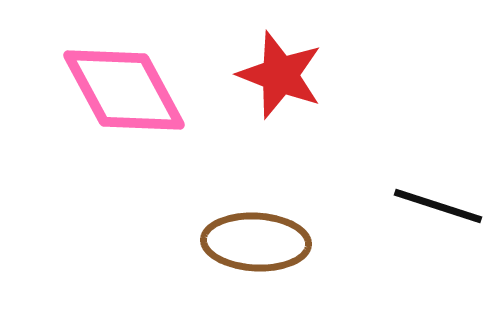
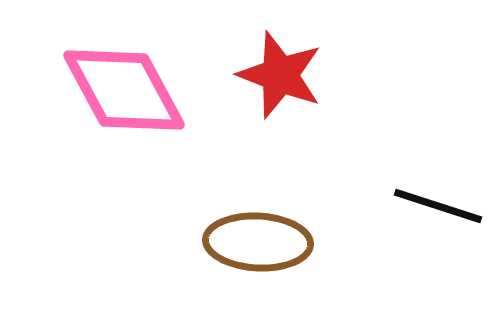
brown ellipse: moved 2 px right
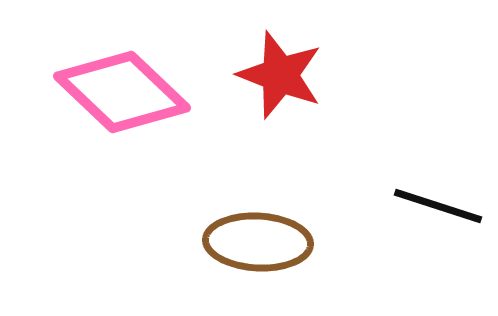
pink diamond: moved 2 px left, 2 px down; rotated 18 degrees counterclockwise
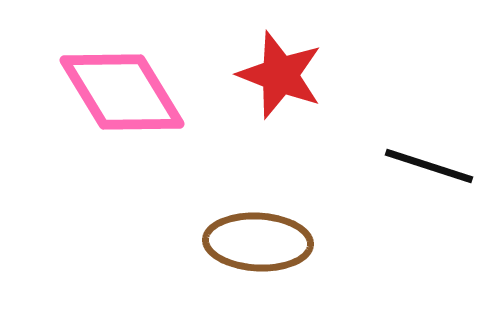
pink diamond: rotated 15 degrees clockwise
black line: moved 9 px left, 40 px up
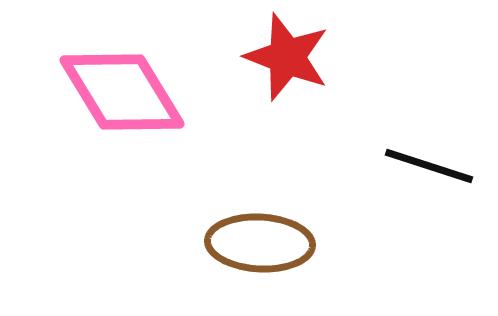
red star: moved 7 px right, 18 px up
brown ellipse: moved 2 px right, 1 px down
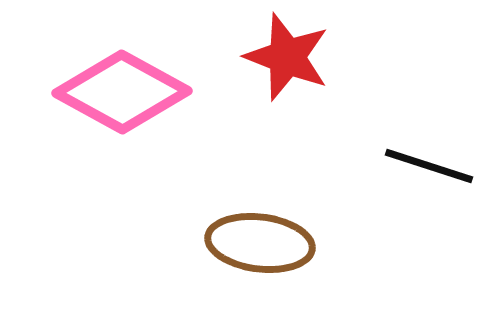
pink diamond: rotated 30 degrees counterclockwise
brown ellipse: rotated 4 degrees clockwise
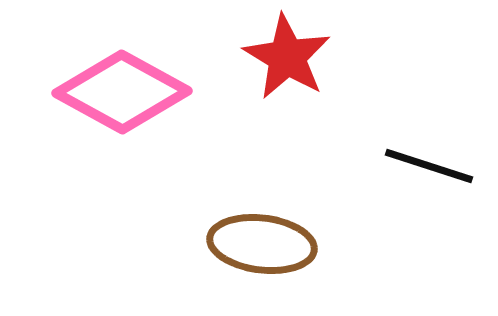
red star: rotated 10 degrees clockwise
brown ellipse: moved 2 px right, 1 px down
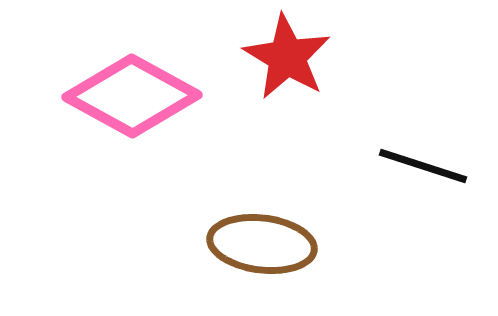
pink diamond: moved 10 px right, 4 px down
black line: moved 6 px left
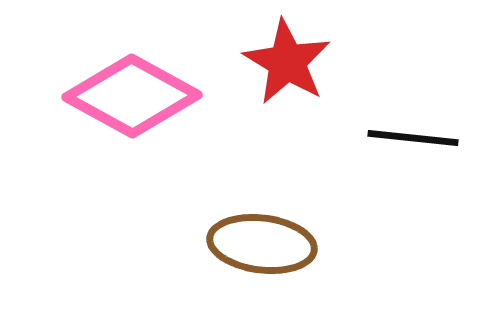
red star: moved 5 px down
black line: moved 10 px left, 28 px up; rotated 12 degrees counterclockwise
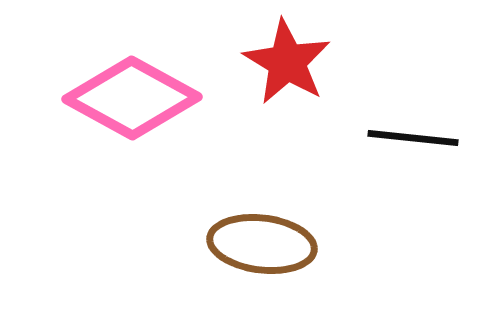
pink diamond: moved 2 px down
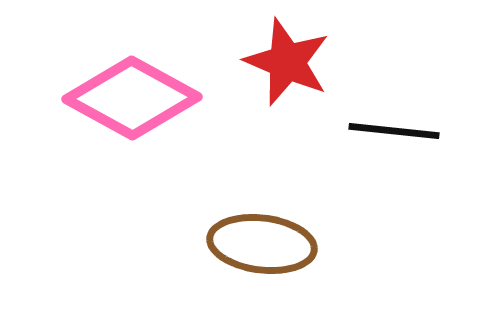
red star: rotated 8 degrees counterclockwise
black line: moved 19 px left, 7 px up
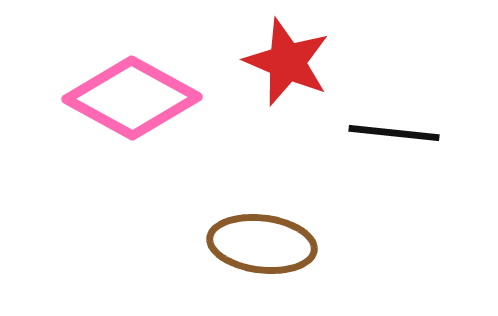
black line: moved 2 px down
